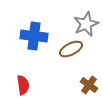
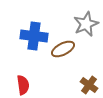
brown ellipse: moved 8 px left
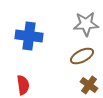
gray star: rotated 20 degrees clockwise
blue cross: moved 5 px left
brown ellipse: moved 19 px right, 7 px down
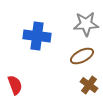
blue cross: moved 8 px right
red semicircle: moved 8 px left; rotated 12 degrees counterclockwise
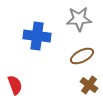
gray star: moved 7 px left, 5 px up
